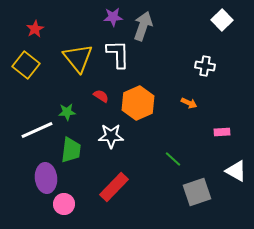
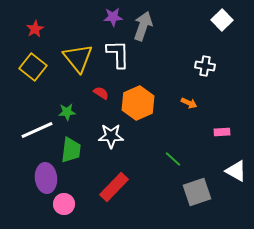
yellow square: moved 7 px right, 2 px down
red semicircle: moved 3 px up
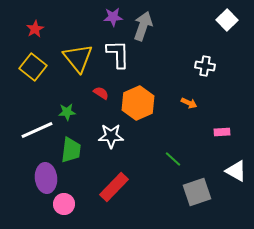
white square: moved 5 px right
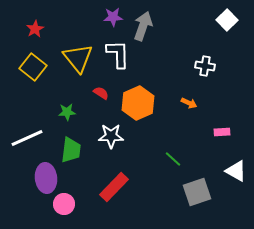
white line: moved 10 px left, 8 px down
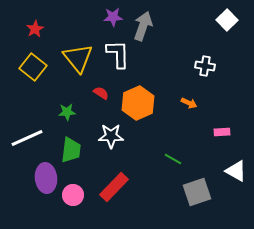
green line: rotated 12 degrees counterclockwise
pink circle: moved 9 px right, 9 px up
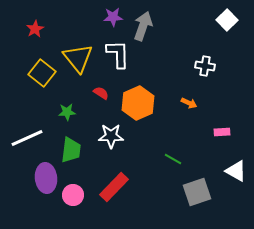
yellow square: moved 9 px right, 6 px down
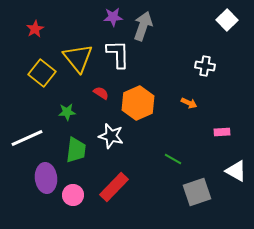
white star: rotated 15 degrees clockwise
green trapezoid: moved 5 px right
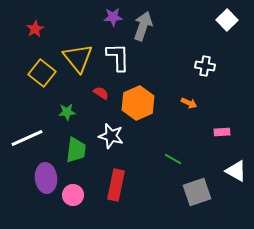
white L-shape: moved 3 px down
red rectangle: moved 2 px right, 2 px up; rotated 32 degrees counterclockwise
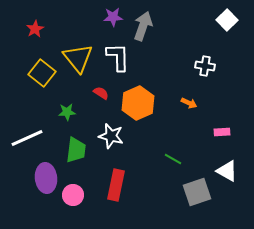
white triangle: moved 9 px left
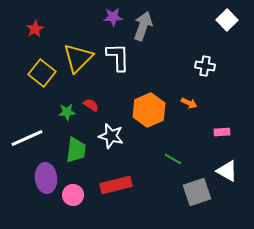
yellow triangle: rotated 24 degrees clockwise
red semicircle: moved 10 px left, 12 px down
orange hexagon: moved 11 px right, 7 px down
red rectangle: rotated 64 degrees clockwise
